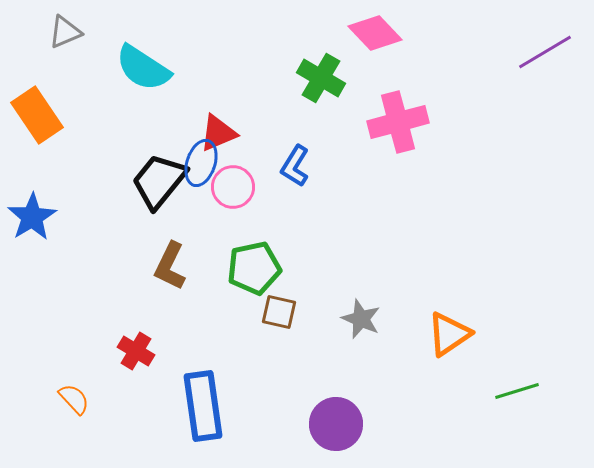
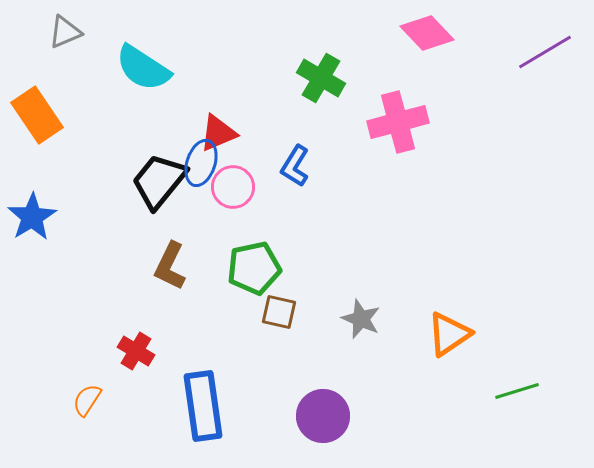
pink diamond: moved 52 px right
orange semicircle: moved 13 px right, 1 px down; rotated 104 degrees counterclockwise
purple circle: moved 13 px left, 8 px up
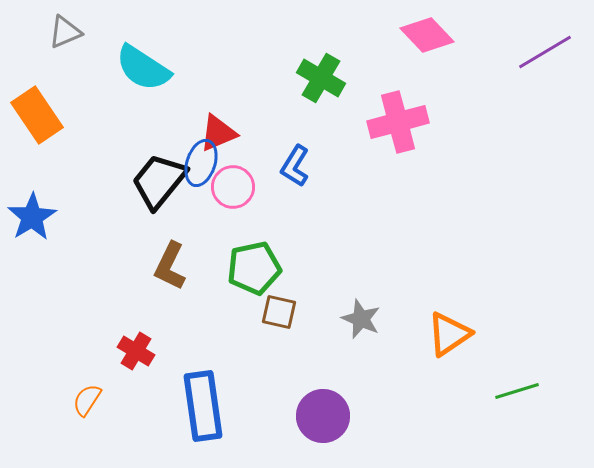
pink diamond: moved 2 px down
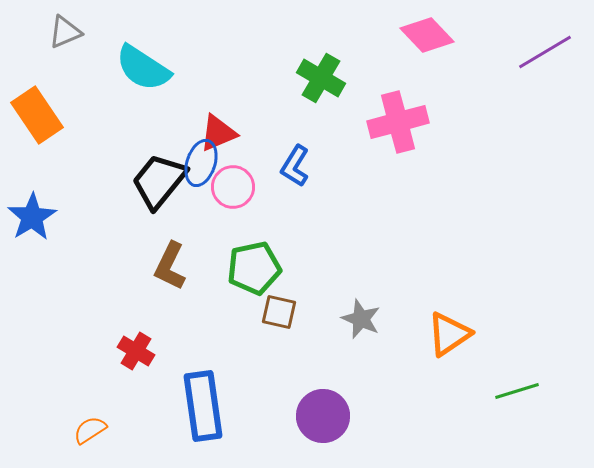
orange semicircle: moved 3 px right, 30 px down; rotated 24 degrees clockwise
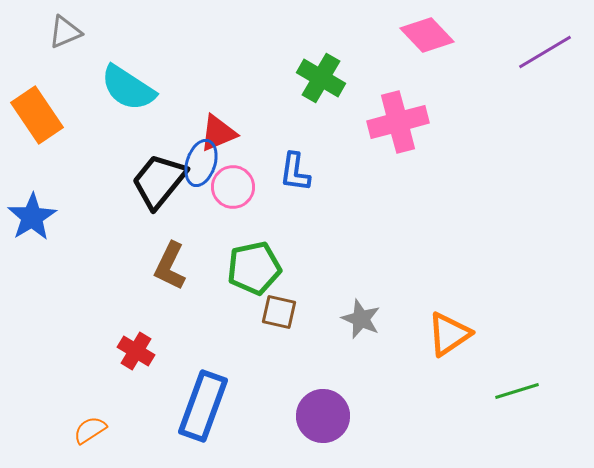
cyan semicircle: moved 15 px left, 20 px down
blue L-shape: moved 6 px down; rotated 24 degrees counterclockwise
blue rectangle: rotated 28 degrees clockwise
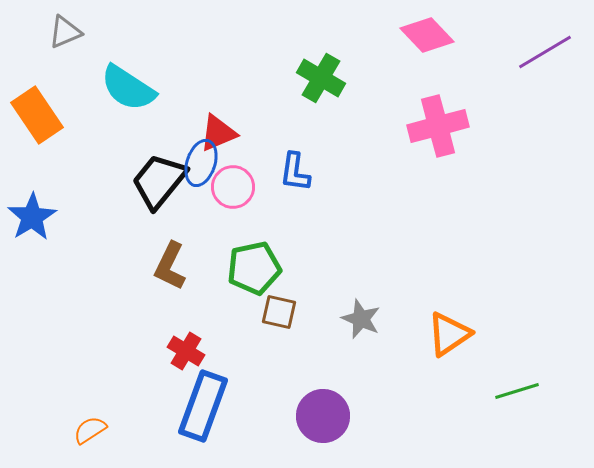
pink cross: moved 40 px right, 4 px down
red cross: moved 50 px right
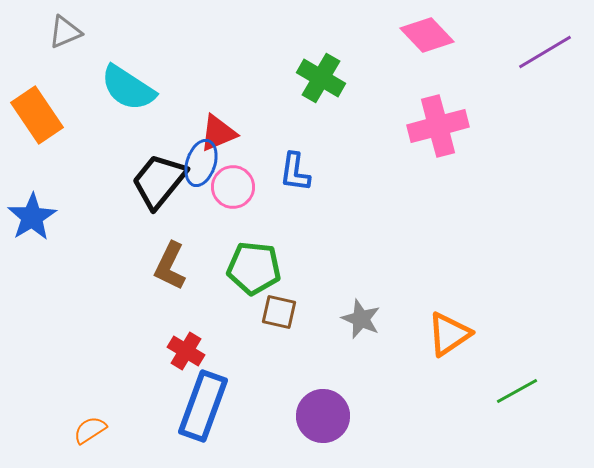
green pentagon: rotated 18 degrees clockwise
green line: rotated 12 degrees counterclockwise
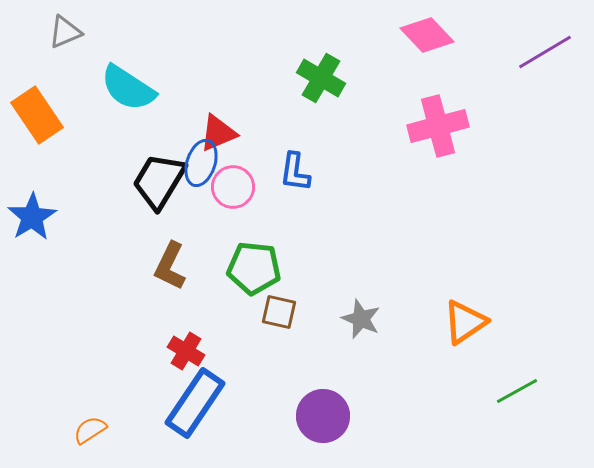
black trapezoid: rotated 8 degrees counterclockwise
orange triangle: moved 16 px right, 12 px up
blue rectangle: moved 8 px left, 3 px up; rotated 14 degrees clockwise
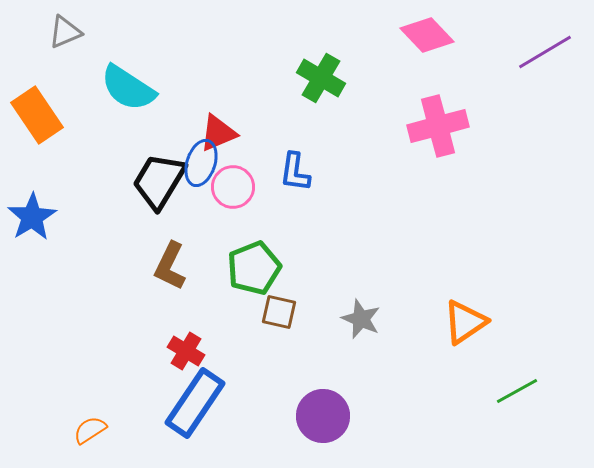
green pentagon: rotated 28 degrees counterclockwise
